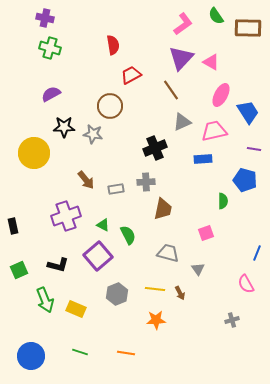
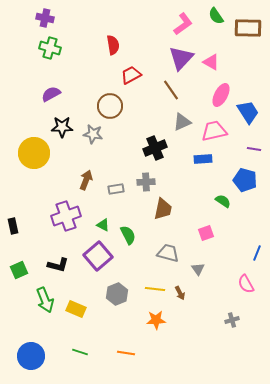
black star at (64, 127): moved 2 px left
brown arrow at (86, 180): rotated 120 degrees counterclockwise
green semicircle at (223, 201): rotated 56 degrees counterclockwise
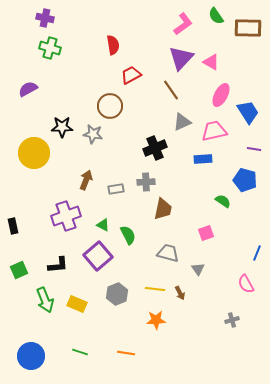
purple semicircle at (51, 94): moved 23 px left, 5 px up
black L-shape at (58, 265): rotated 20 degrees counterclockwise
yellow rectangle at (76, 309): moved 1 px right, 5 px up
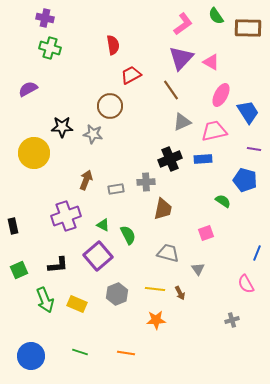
black cross at (155, 148): moved 15 px right, 11 px down
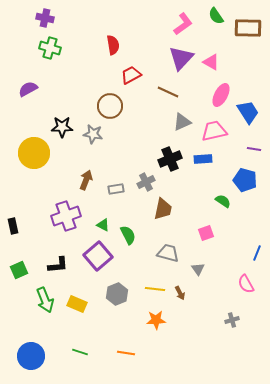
brown line at (171, 90): moved 3 px left, 2 px down; rotated 30 degrees counterclockwise
gray cross at (146, 182): rotated 24 degrees counterclockwise
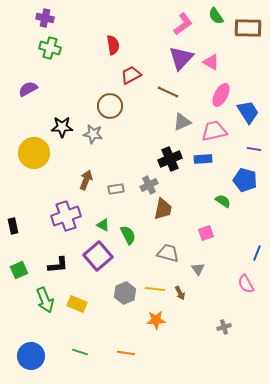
gray cross at (146, 182): moved 3 px right, 3 px down
gray hexagon at (117, 294): moved 8 px right, 1 px up
gray cross at (232, 320): moved 8 px left, 7 px down
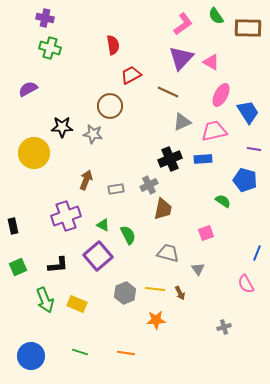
green square at (19, 270): moved 1 px left, 3 px up
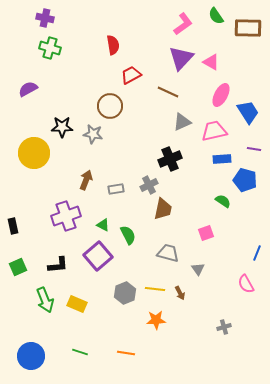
blue rectangle at (203, 159): moved 19 px right
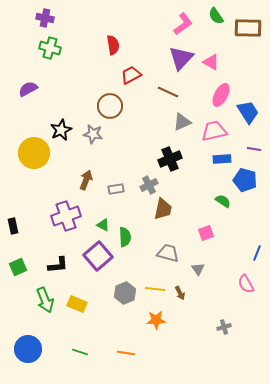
black star at (62, 127): moved 1 px left, 3 px down; rotated 25 degrees counterclockwise
green semicircle at (128, 235): moved 3 px left, 2 px down; rotated 24 degrees clockwise
blue circle at (31, 356): moved 3 px left, 7 px up
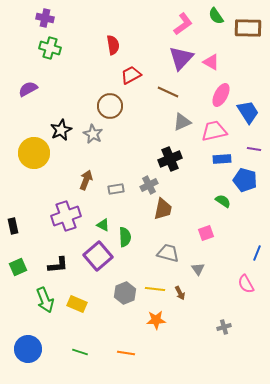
gray star at (93, 134): rotated 18 degrees clockwise
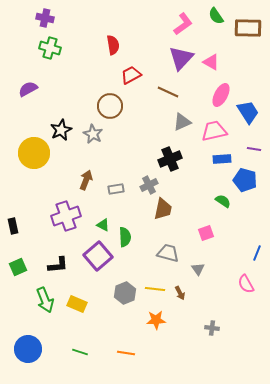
gray cross at (224, 327): moved 12 px left, 1 px down; rotated 24 degrees clockwise
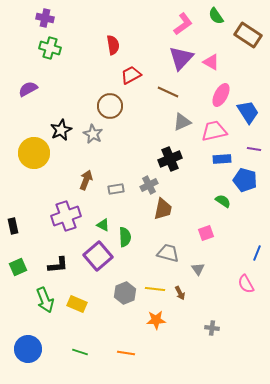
brown rectangle at (248, 28): moved 7 px down; rotated 32 degrees clockwise
